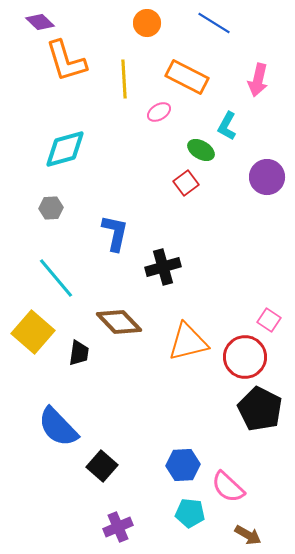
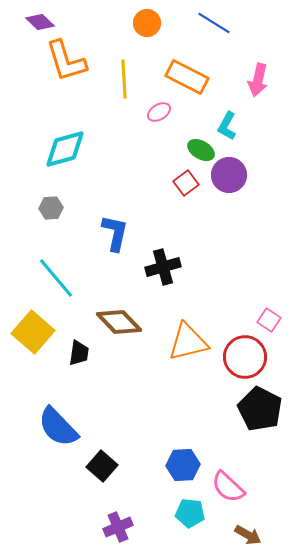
purple circle: moved 38 px left, 2 px up
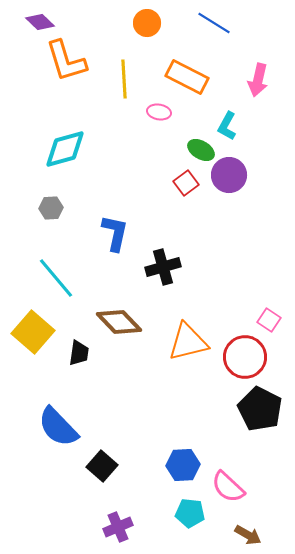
pink ellipse: rotated 40 degrees clockwise
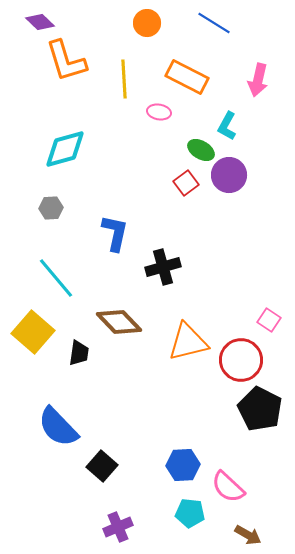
red circle: moved 4 px left, 3 px down
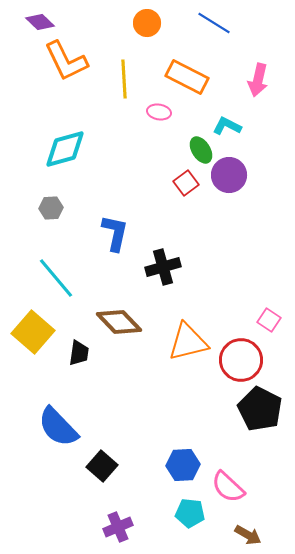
orange L-shape: rotated 9 degrees counterclockwise
cyan L-shape: rotated 88 degrees clockwise
green ellipse: rotated 28 degrees clockwise
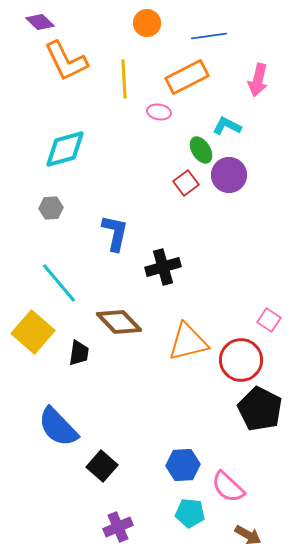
blue line: moved 5 px left, 13 px down; rotated 40 degrees counterclockwise
orange rectangle: rotated 54 degrees counterclockwise
cyan line: moved 3 px right, 5 px down
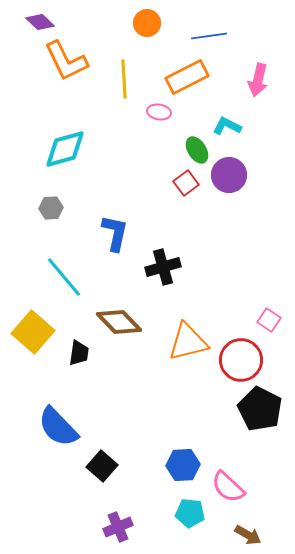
green ellipse: moved 4 px left
cyan line: moved 5 px right, 6 px up
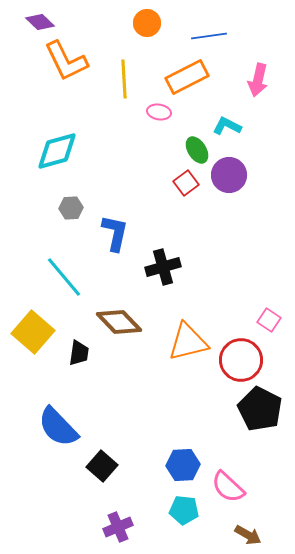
cyan diamond: moved 8 px left, 2 px down
gray hexagon: moved 20 px right
cyan pentagon: moved 6 px left, 3 px up
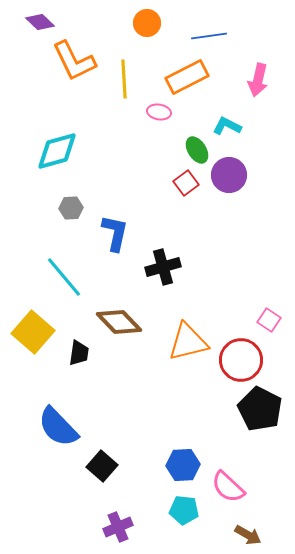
orange L-shape: moved 8 px right
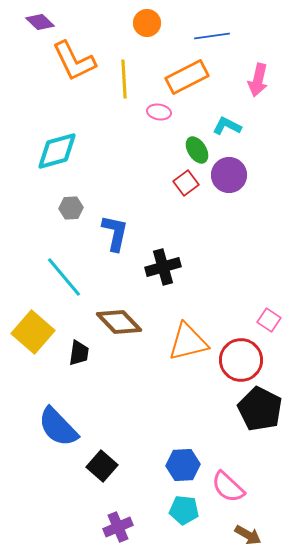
blue line: moved 3 px right
